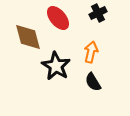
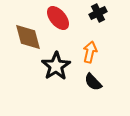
orange arrow: moved 1 px left
black star: rotated 8 degrees clockwise
black semicircle: rotated 12 degrees counterclockwise
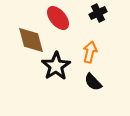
brown diamond: moved 3 px right, 3 px down
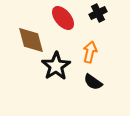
red ellipse: moved 5 px right
black semicircle: rotated 12 degrees counterclockwise
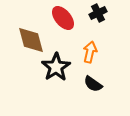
black star: moved 1 px down
black semicircle: moved 2 px down
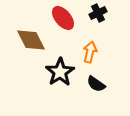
brown diamond: rotated 12 degrees counterclockwise
black star: moved 4 px right, 5 px down
black semicircle: moved 3 px right
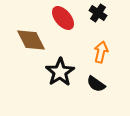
black cross: rotated 30 degrees counterclockwise
orange arrow: moved 11 px right
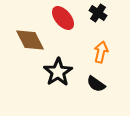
brown diamond: moved 1 px left
black star: moved 2 px left
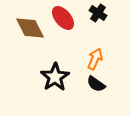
brown diamond: moved 12 px up
orange arrow: moved 6 px left, 7 px down; rotated 10 degrees clockwise
black star: moved 3 px left, 5 px down
